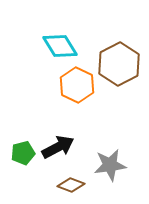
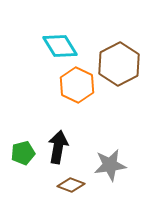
black arrow: rotated 52 degrees counterclockwise
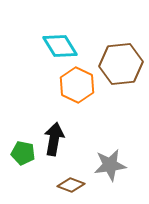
brown hexagon: moved 2 px right; rotated 21 degrees clockwise
black arrow: moved 4 px left, 8 px up
green pentagon: rotated 25 degrees clockwise
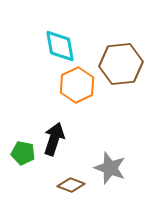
cyan diamond: rotated 21 degrees clockwise
orange hexagon: rotated 8 degrees clockwise
black arrow: rotated 8 degrees clockwise
gray star: moved 3 px down; rotated 28 degrees clockwise
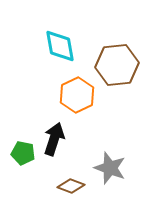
brown hexagon: moved 4 px left, 1 px down
orange hexagon: moved 10 px down
brown diamond: moved 1 px down
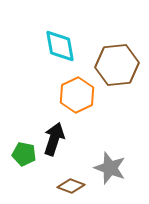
green pentagon: moved 1 px right, 1 px down
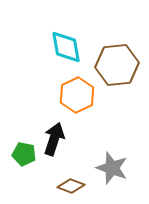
cyan diamond: moved 6 px right, 1 px down
gray star: moved 2 px right
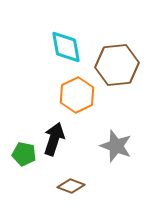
gray star: moved 4 px right, 22 px up
